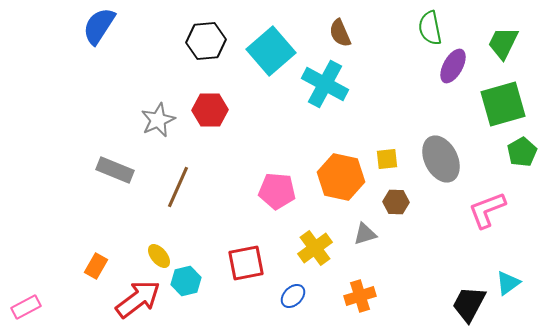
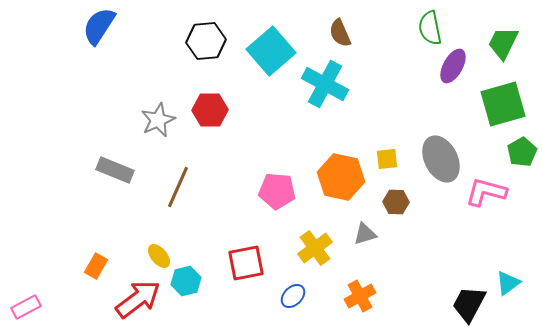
pink L-shape: moved 1 px left, 18 px up; rotated 36 degrees clockwise
orange cross: rotated 12 degrees counterclockwise
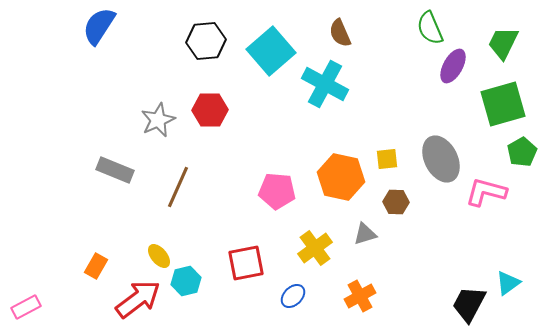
green semicircle: rotated 12 degrees counterclockwise
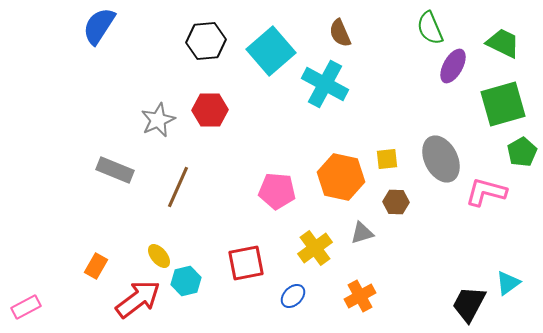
green trapezoid: rotated 90 degrees clockwise
gray triangle: moved 3 px left, 1 px up
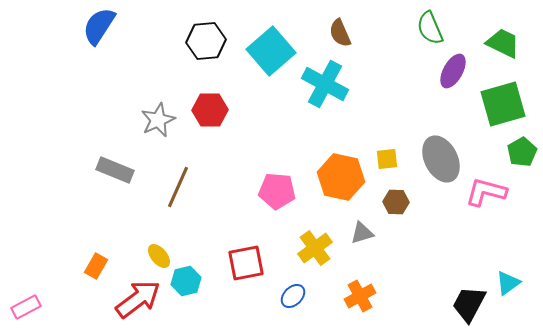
purple ellipse: moved 5 px down
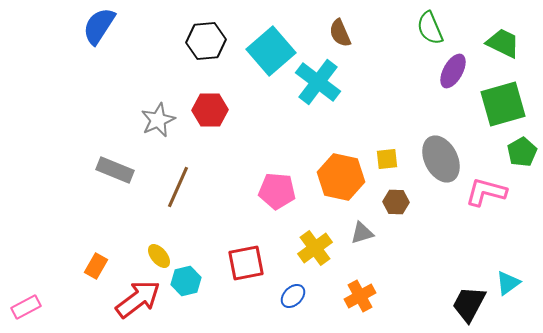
cyan cross: moved 7 px left, 2 px up; rotated 9 degrees clockwise
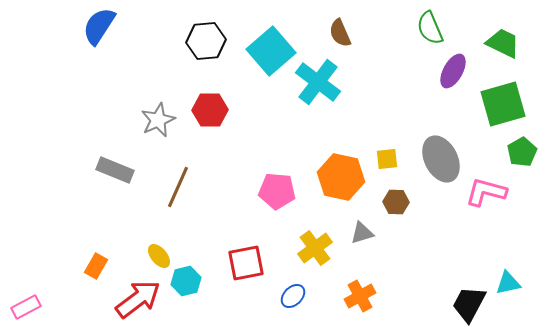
cyan triangle: rotated 24 degrees clockwise
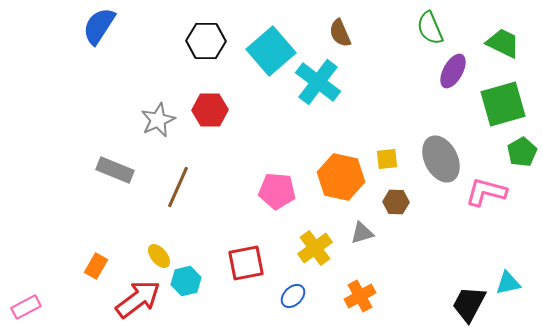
black hexagon: rotated 6 degrees clockwise
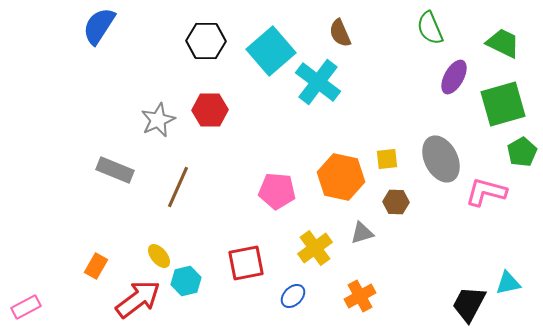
purple ellipse: moved 1 px right, 6 px down
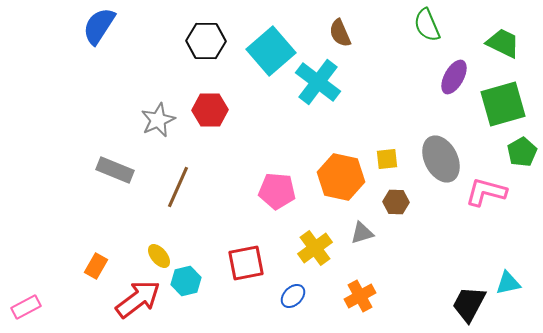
green semicircle: moved 3 px left, 3 px up
